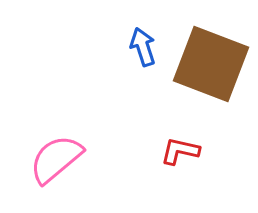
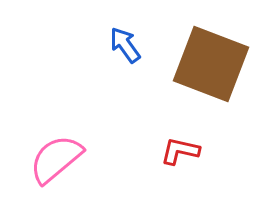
blue arrow: moved 18 px left, 2 px up; rotated 18 degrees counterclockwise
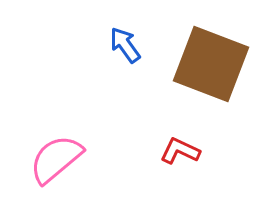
red L-shape: rotated 12 degrees clockwise
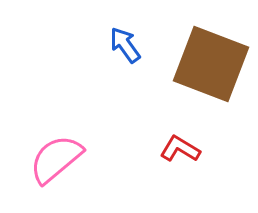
red L-shape: moved 2 px up; rotated 6 degrees clockwise
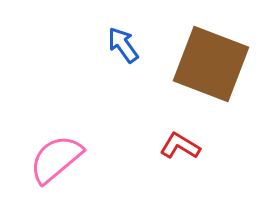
blue arrow: moved 2 px left
red L-shape: moved 3 px up
